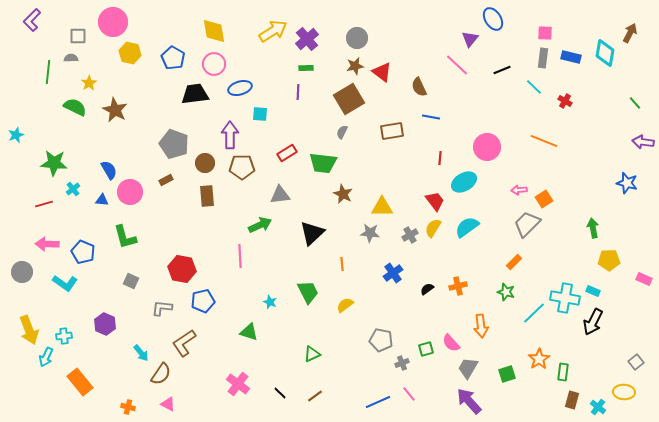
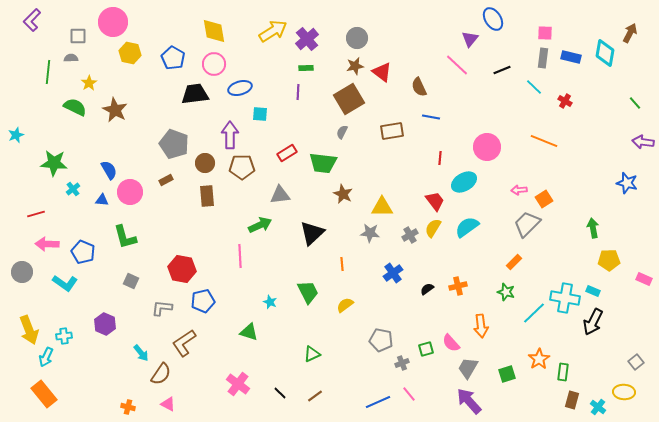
red line at (44, 204): moved 8 px left, 10 px down
orange rectangle at (80, 382): moved 36 px left, 12 px down
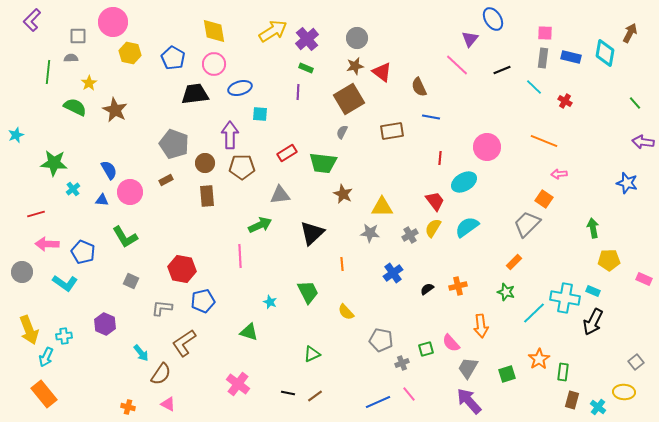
green rectangle at (306, 68): rotated 24 degrees clockwise
pink arrow at (519, 190): moved 40 px right, 16 px up
orange square at (544, 199): rotated 24 degrees counterclockwise
green L-shape at (125, 237): rotated 16 degrees counterclockwise
yellow semicircle at (345, 305): moved 1 px right, 7 px down; rotated 96 degrees counterclockwise
black line at (280, 393): moved 8 px right; rotated 32 degrees counterclockwise
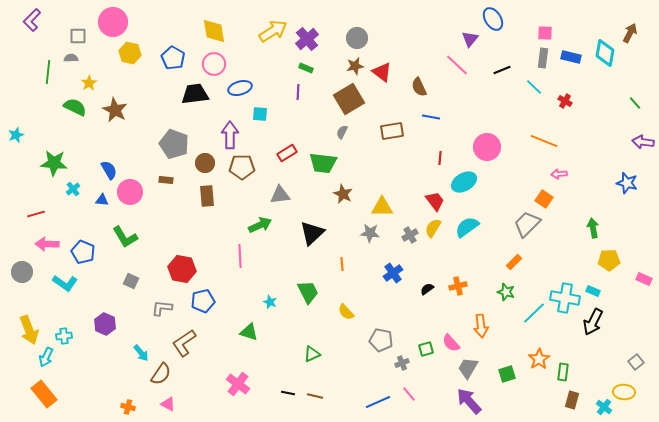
brown rectangle at (166, 180): rotated 32 degrees clockwise
brown line at (315, 396): rotated 49 degrees clockwise
cyan cross at (598, 407): moved 6 px right
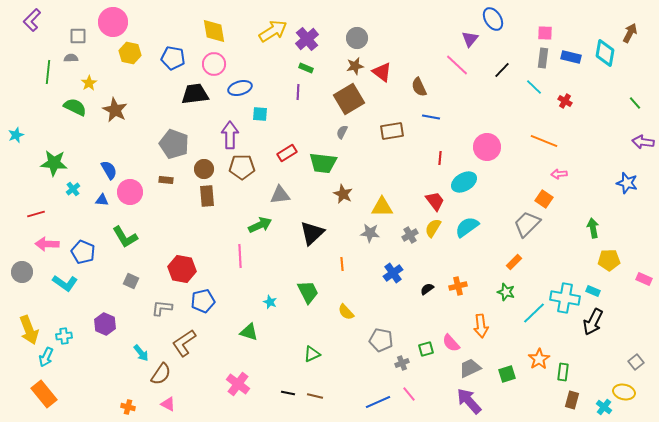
blue pentagon at (173, 58): rotated 20 degrees counterclockwise
black line at (502, 70): rotated 24 degrees counterclockwise
brown circle at (205, 163): moved 1 px left, 6 px down
gray trapezoid at (468, 368): moved 2 px right; rotated 35 degrees clockwise
yellow ellipse at (624, 392): rotated 10 degrees clockwise
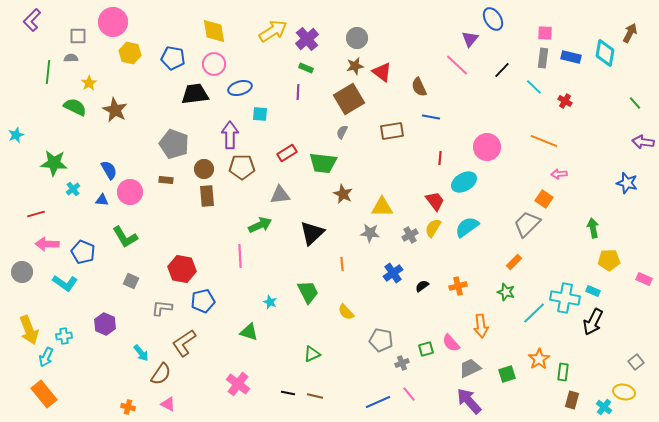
black semicircle at (427, 289): moved 5 px left, 3 px up
